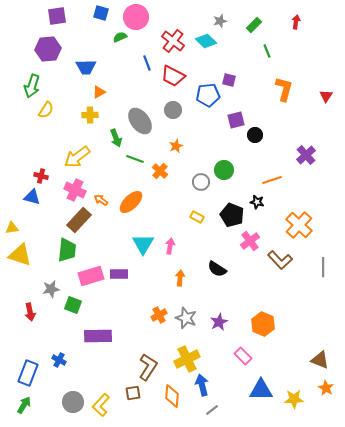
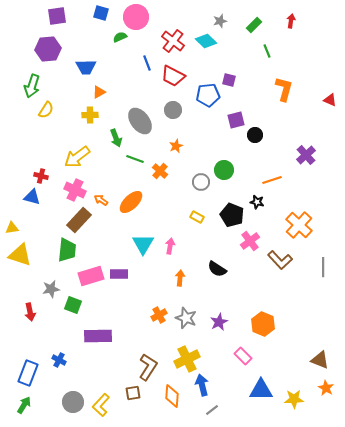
red arrow at (296, 22): moved 5 px left, 1 px up
red triangle at (326, 96): moved 4 px right, 4 px down; rotated 40 degrees counterclockwise
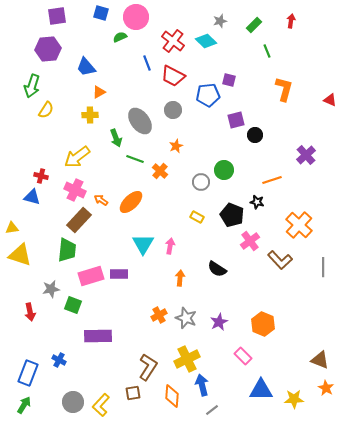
blue trapezoid at (86, 67): rotated 50 degrees clockwise
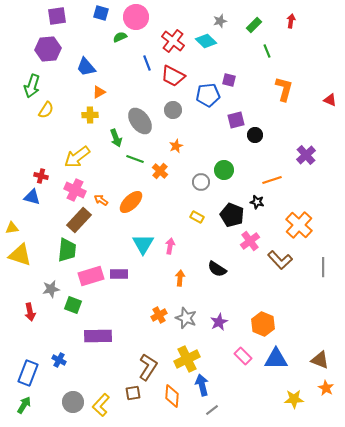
blue triangle at (261, 390): moved 15 px right, 31 px up
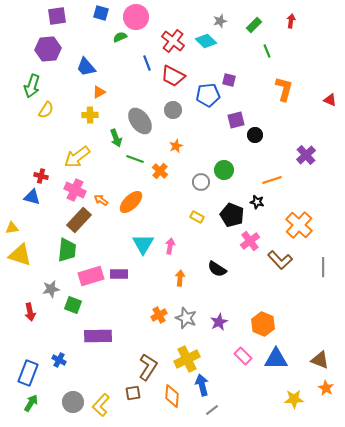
green arrow at (24, 405): moved 7 px right, 2 px up
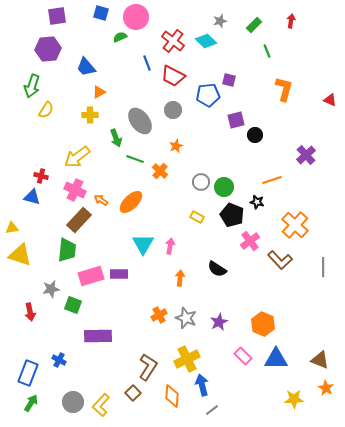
green circle at (224, 170): moved 17 px down
orange cross at (299, 225): moved 4 px left
brown square at (133, 393): rotated 35 degrees counterclockwise
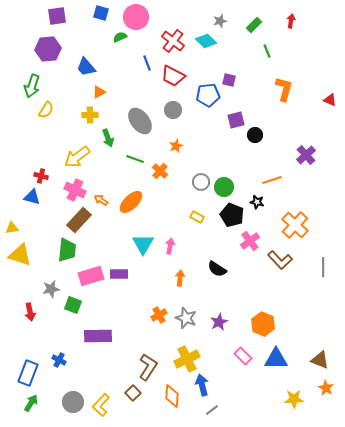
green arrow at (116, 138): moved 8 px left
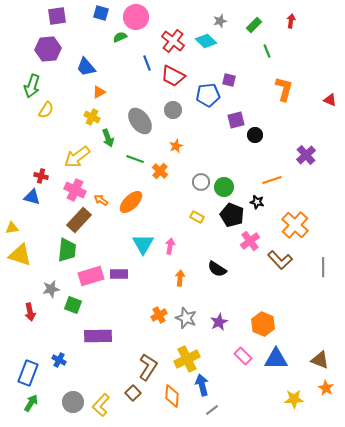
yellow cross at (90, 115): moved 2 px right, 2 px down; rotated 28 degrees clockwise
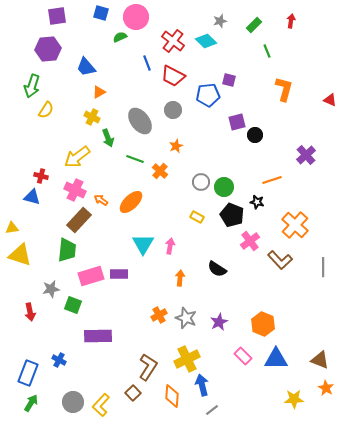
purple square at (236, 120): moved 1 px right, 2 px down
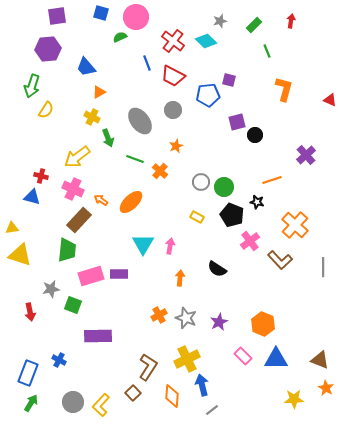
pink cross at (75, 190): moved 2 px left, 1 px up
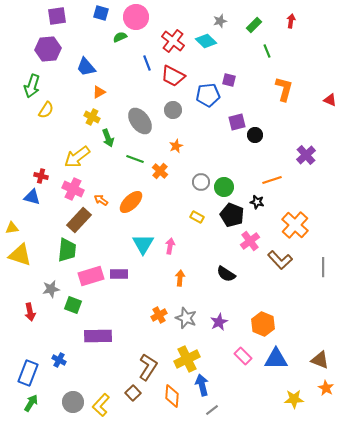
black semicircle at (217, 269): moved 9 px right, 5 px down
